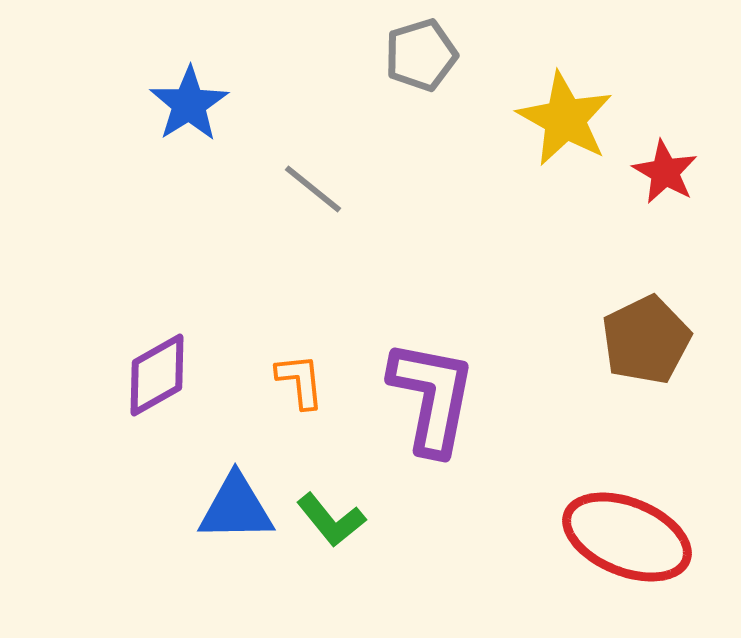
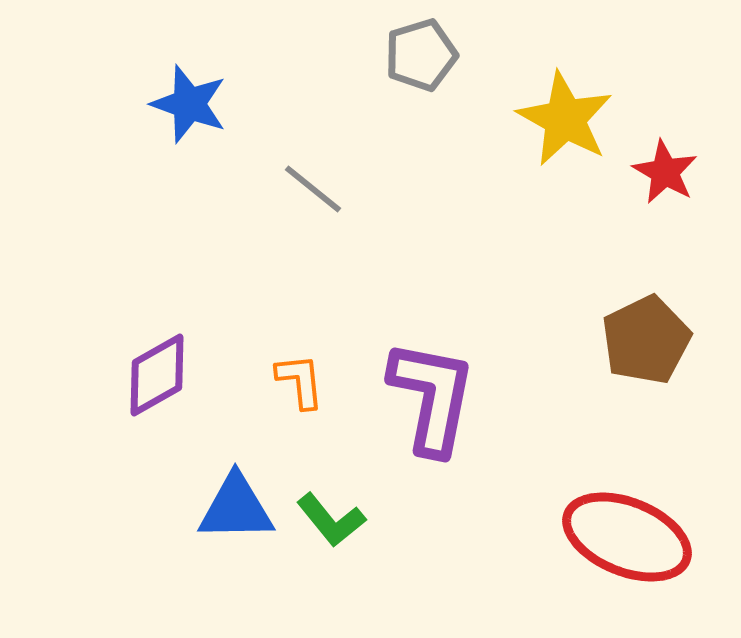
blue star: rotated 20 degrees counterclockwise
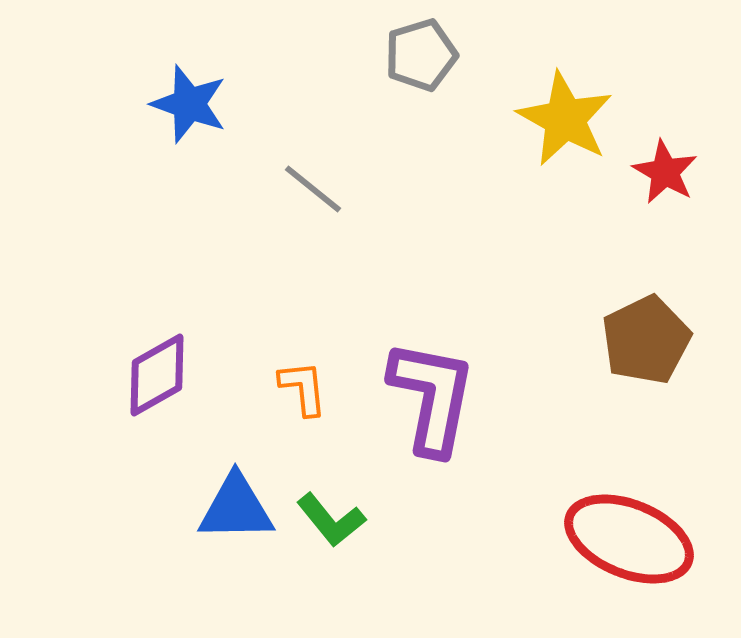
orange L-shape: moved 3 px right, 7 px down
red ellipse: moved 2 px right, 2 px down
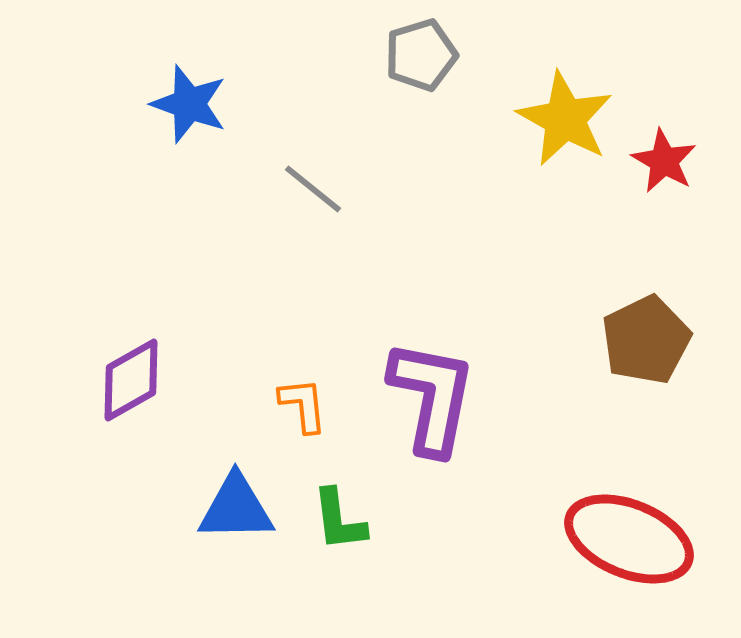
red star: moved 1 px left, 11 px up
purple diamond: moved 26 px left, 5 px down
orange L-shape: moved 17 px down
green L-shape: moved 8 px right; rotated 32 degrees clockwise
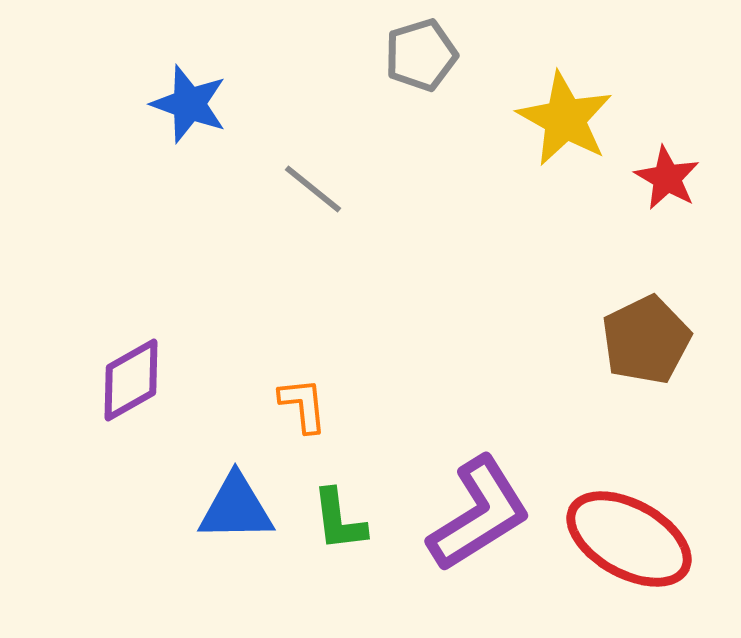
red star: moved 3 px right, 17 px down
purple L-shape: moved 47 px right, 117 px down; rotated 47 degrees clockwise
red ellipse: rotated 7 degrees clockwise
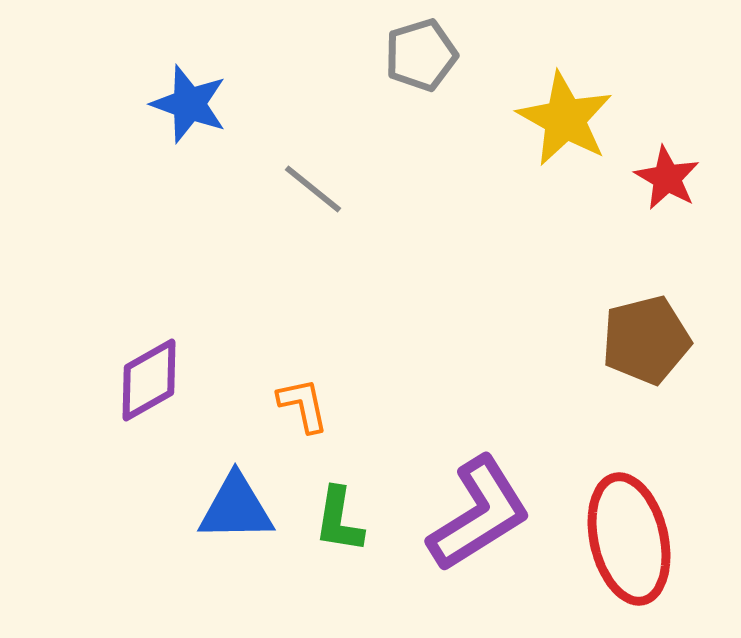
brown pentagon: rotated 12 degrees clockwise
purple diamond: moved 18 px right
orange L-shape: rotated 6 degrees counterclockwise
green L-shape: rotated 16 degrees clockwise
red ellipse: rotated 48 degrees clockwise
